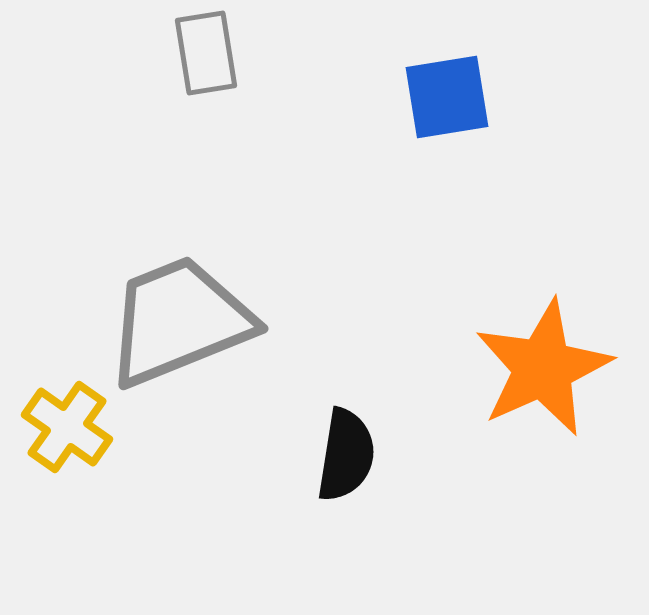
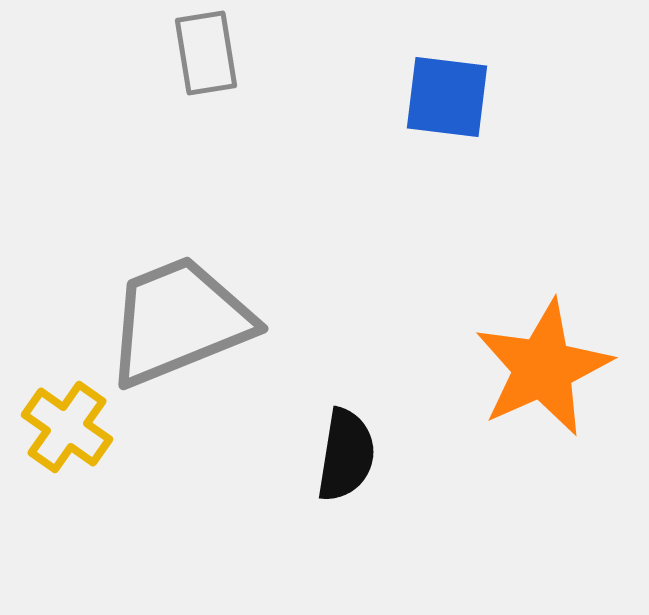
blue square: rotated 16 degrees clockwise
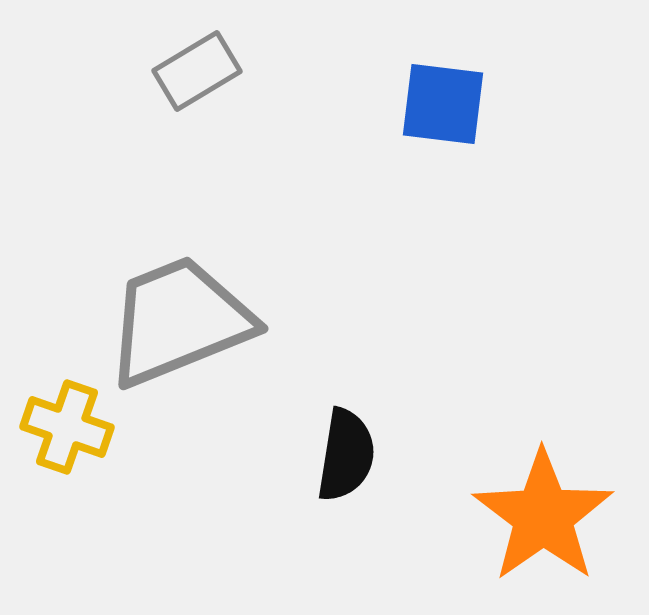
gray rectangle: moved 9 px left, 18 px down; rotated 68 degrees clockwise
blue square: moved 4 px left, 7 px down
orange star: moved 148 px down; rotated 11 degrees counterclockwise
yellow cross: rotated 16 degrees counterclockwise
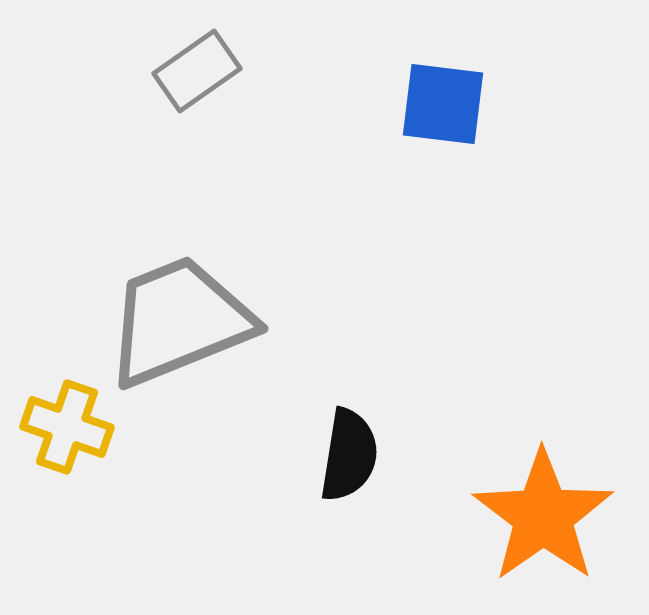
gray rectangle: rotated 4 degrees counterclockwise
black semicircle: moved 3 px right
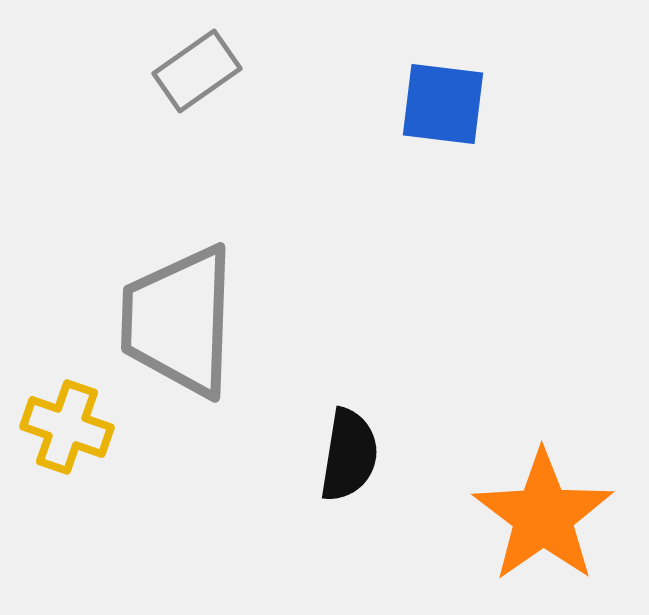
gray trapezoid: rotated 66 degrees counterclockwise
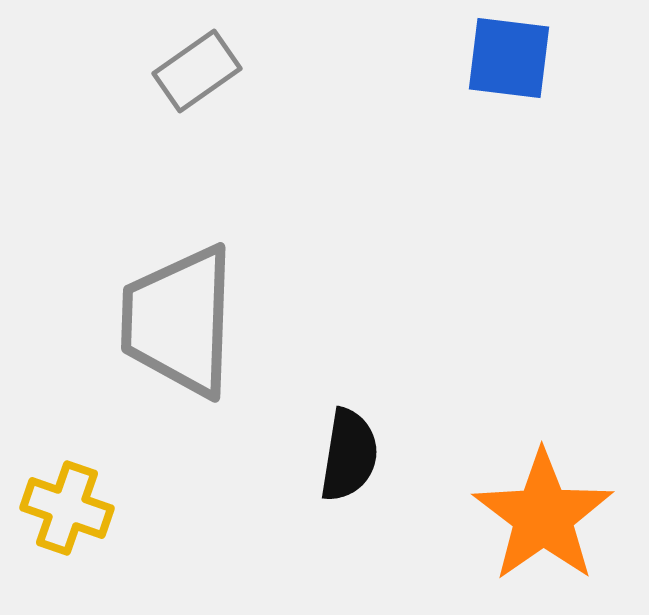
blue square: moved 66 px right, 46 px up
yellow cross: moved 81 px down
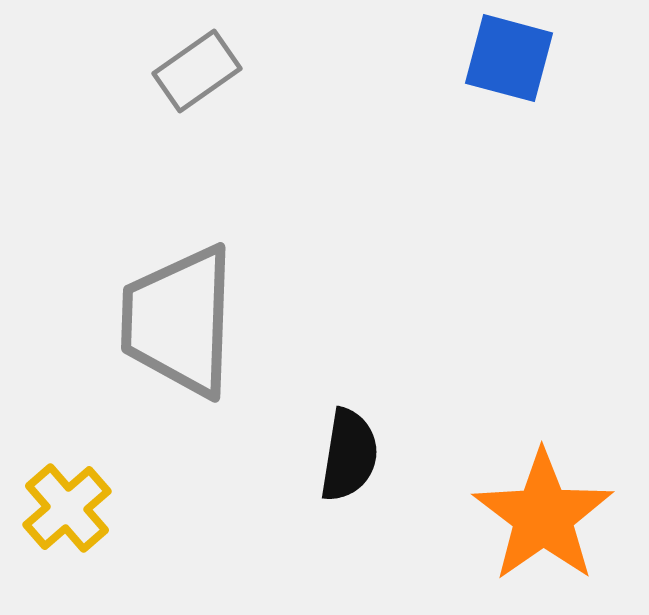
blue square: rotated 8 degrees clockwise
yellow cross: rotated 30 degrees clockwise
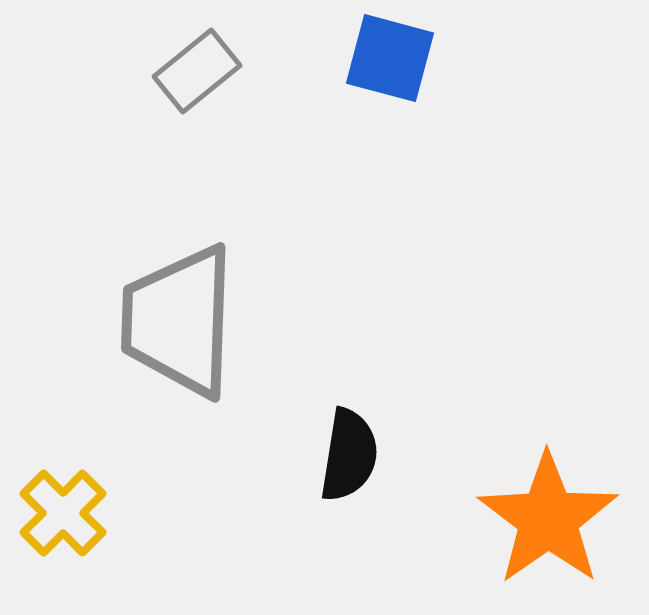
blue square: moved 119 px left
gray rectangle: rotated 4 degrees counterclockwise
yellow cross: moved 4 px left, 5 px down; rotated 4 degrees counterclockwise
orange star: moved 5 px right, 3 px down
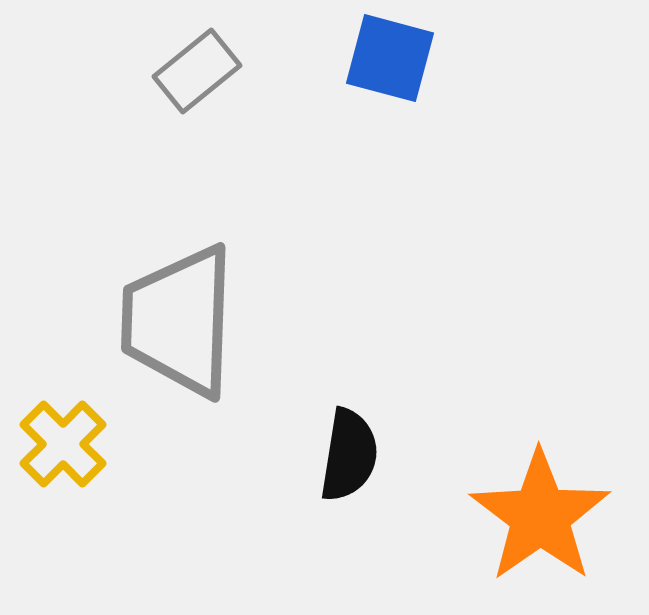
yellow cross: moved 69 px up
orange star: moved 8 px left, 3 px up
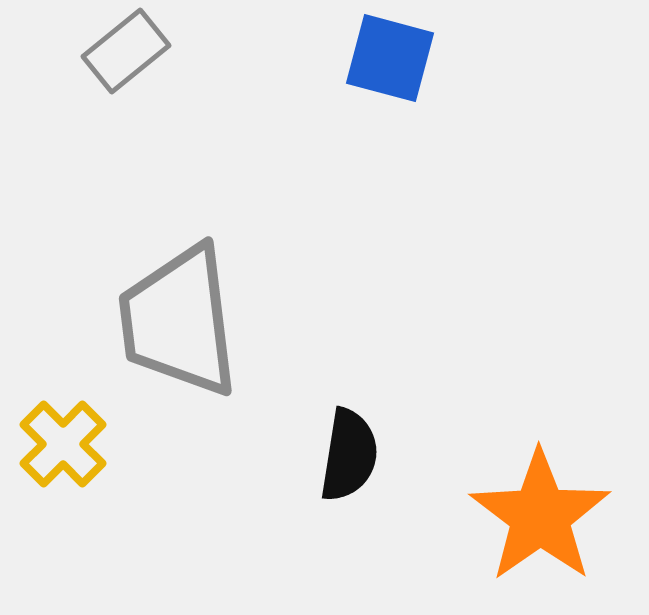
gray rectangle: moved 71 px left, 20 px up
gray trapezoid: rotated 9 degrees counterclockwise
